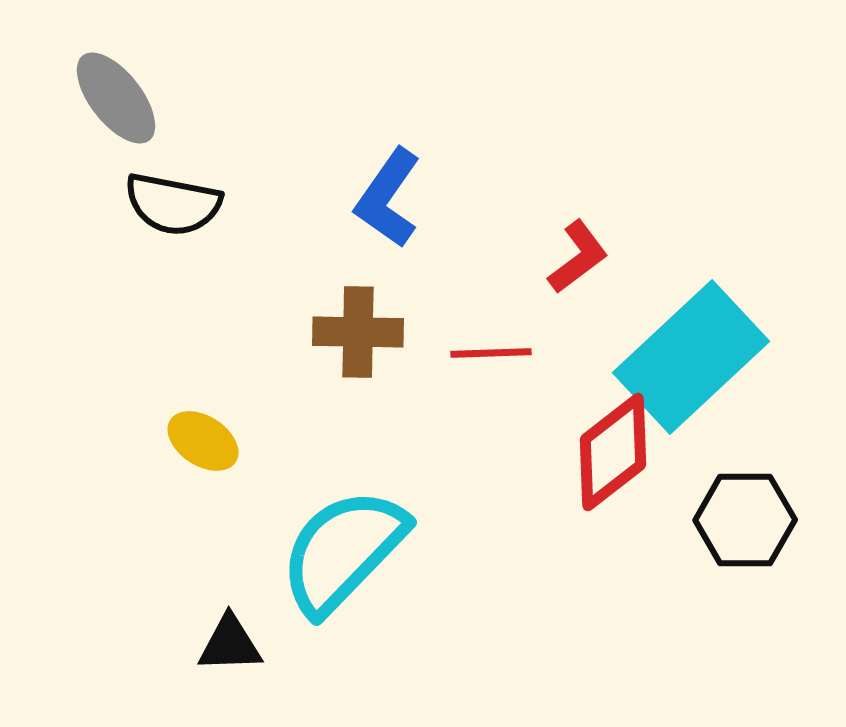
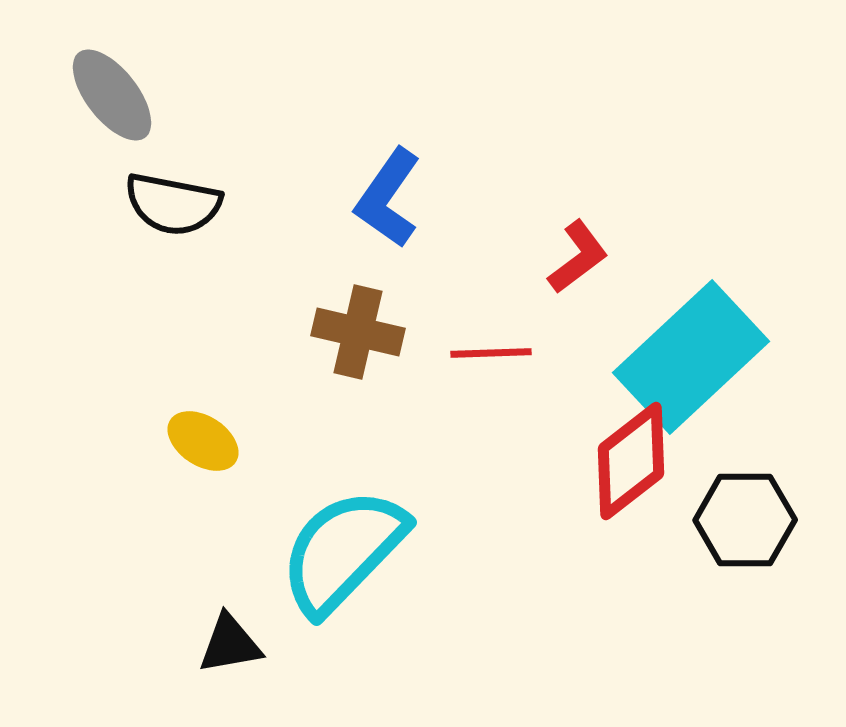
gray ellipse: moved 4 px left, 3 px up
brown cross: rotated 12 degrees clockwise
red diamond: moved 18 px right, 9 px down
black triangle: rotated 8 degrees counterclockwise
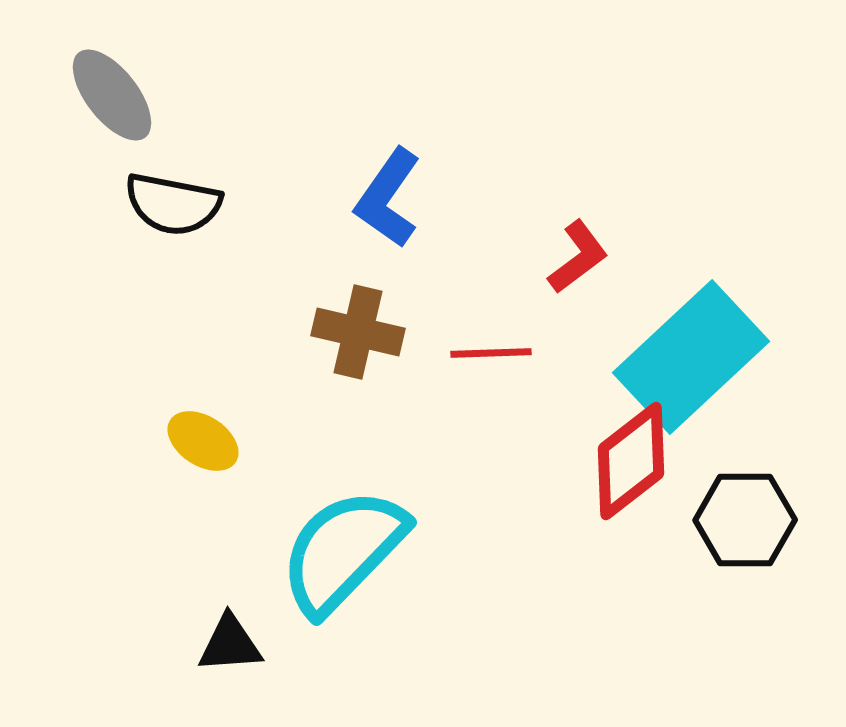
black triangle: rotated 6 degrees clockwise
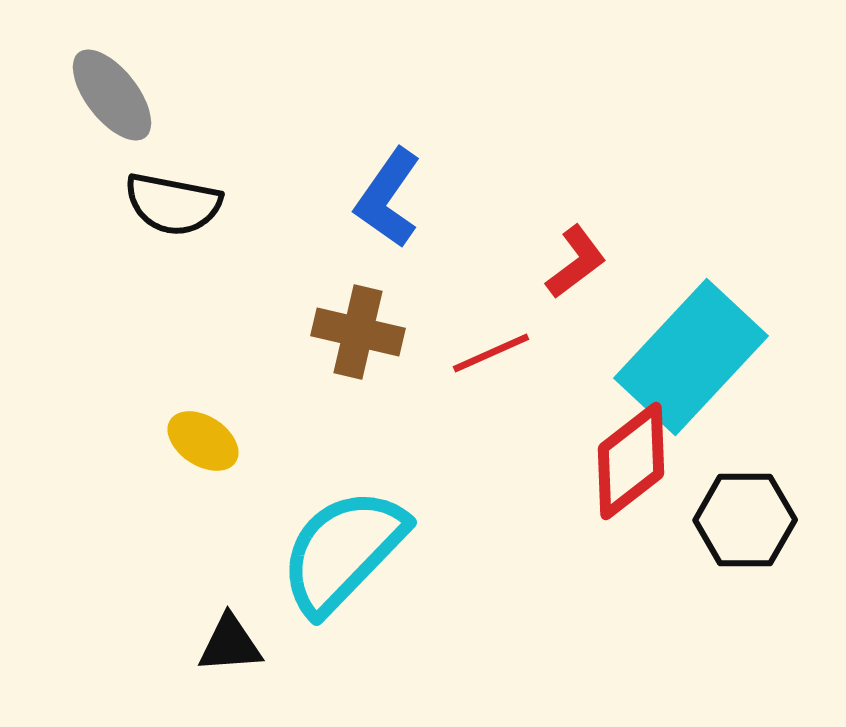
red L-shape: moved 2 px left, 5 px down
red line: rotated 22 degrees counterclockwise
cyan rectangle: rotated 4 degrees counterclockwise
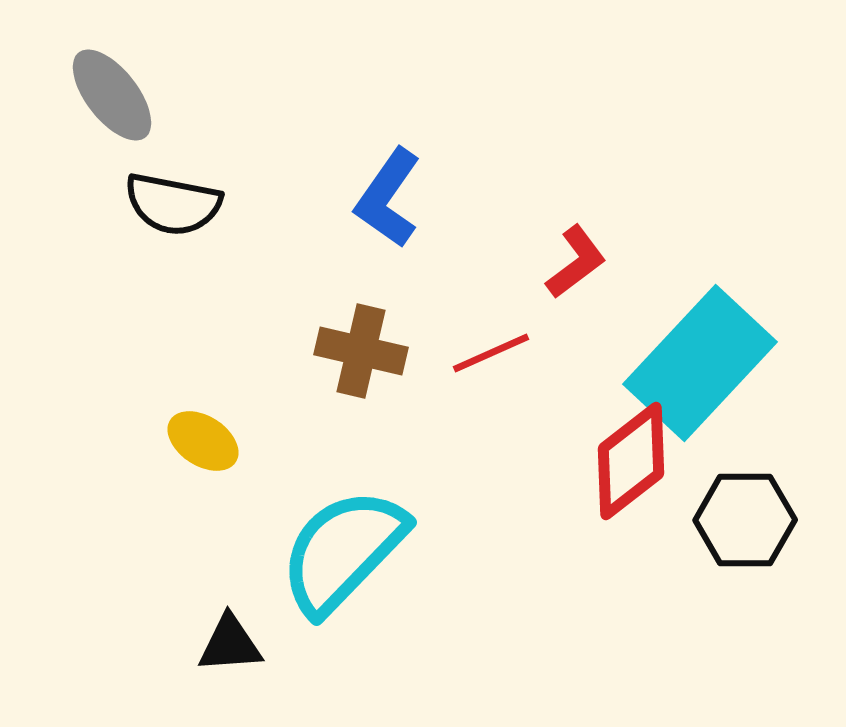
brown cross: moved 3 px right, 19 px down
cyan rectangle: moved 9 px right, 6 px down
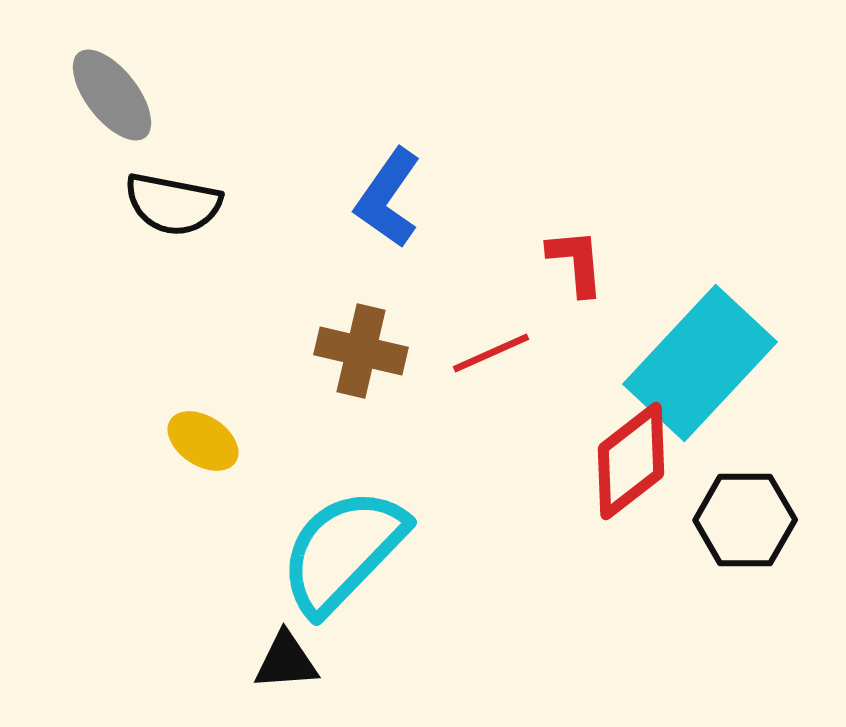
red L-shape: rotated 58 degrees counterclockwise
black triangle: moved 56 px right, 17 px down
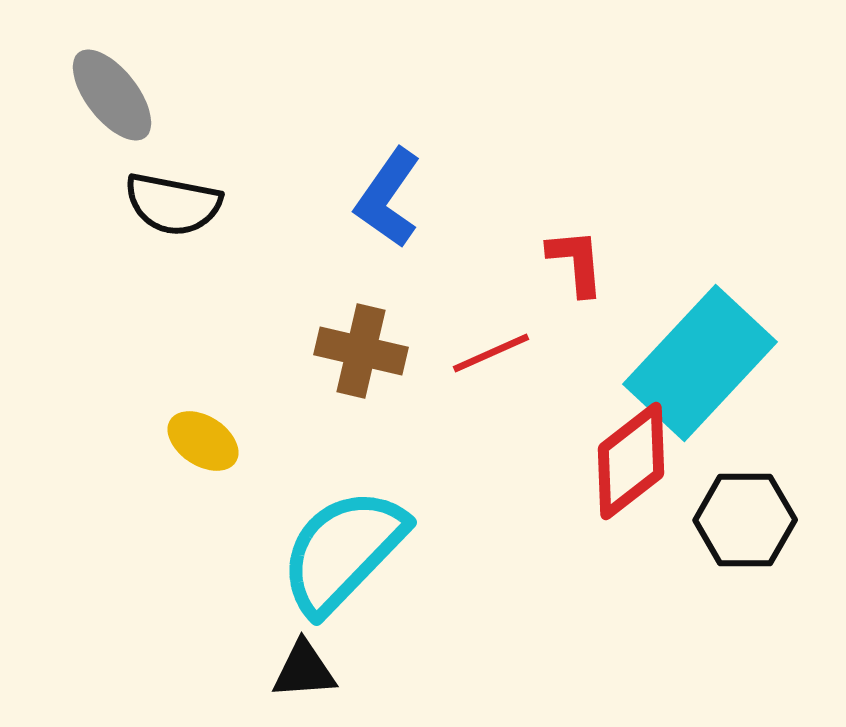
black triangle: moved 18 px right, 9 px down
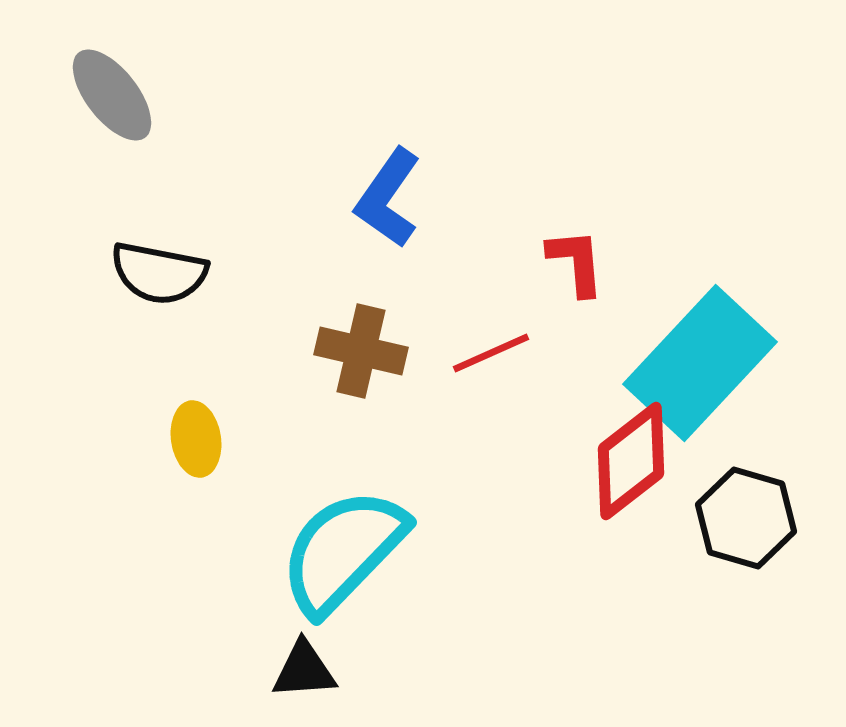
black semicircle: moved 14 px left, 69 px down
yellow ellipse: moved 7 px left, 2 px up; rotated 48 degrees clockwise
black hexagon: moved 1 px right, 2 px up; rotated 16 degrees clockwise
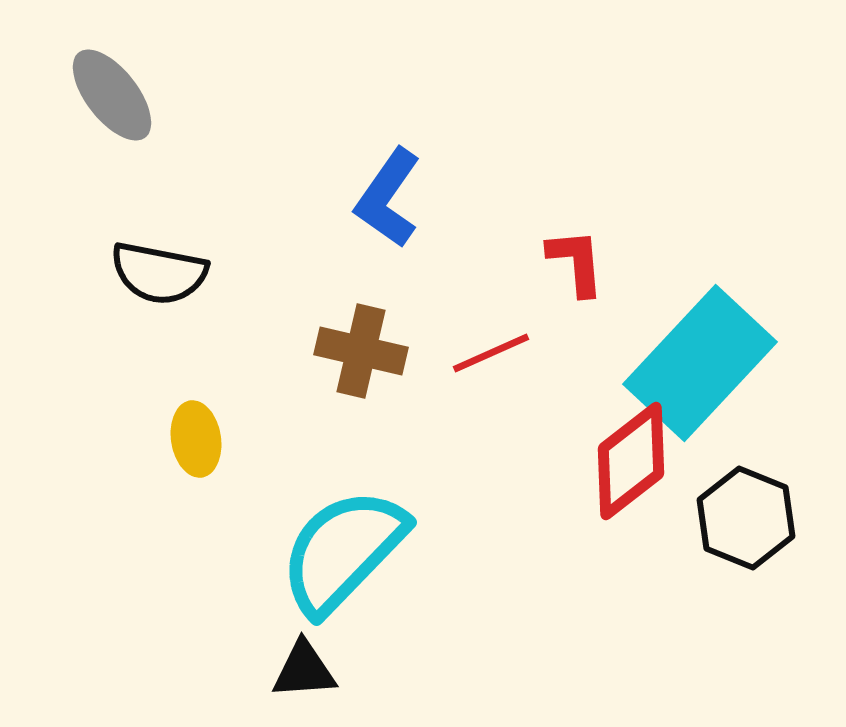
black hexagon: rotated 6 degrees clockwise
